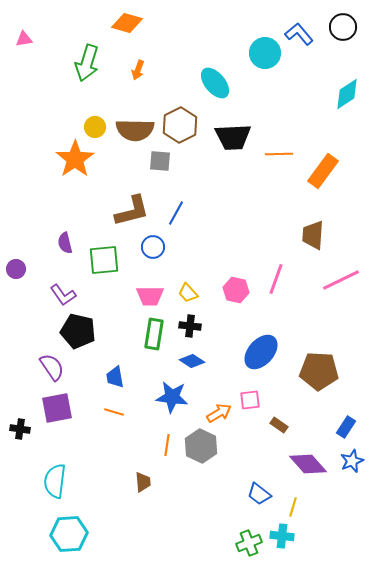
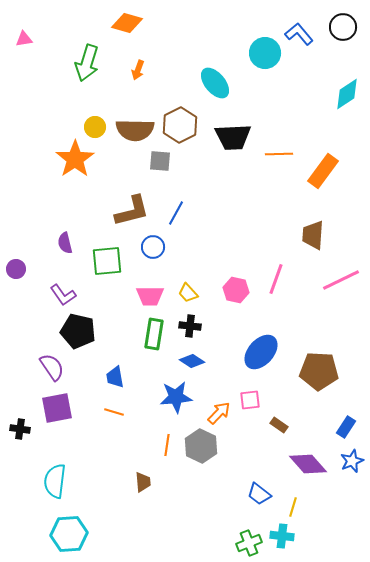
green square at (104, 260): moved 3 px right, 1 px down
blue star at (172, 397): moved 4 px right; rotated 12 degrees counterclockwise
orange arrow at (219, 413): rotated 15 degrees counterclockwise
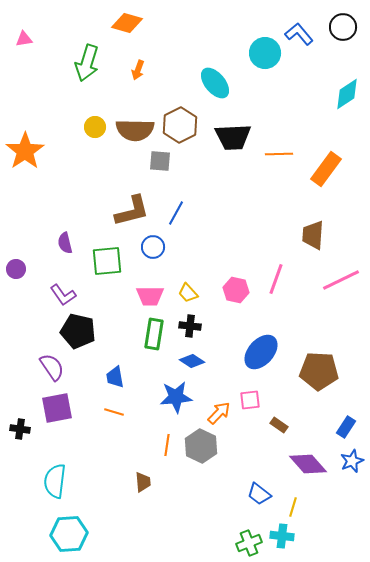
orange star at (75, 159): moved 50 px left, 8 px up
orange rectangle at (323, 171): moved 3 px right, 2 px up
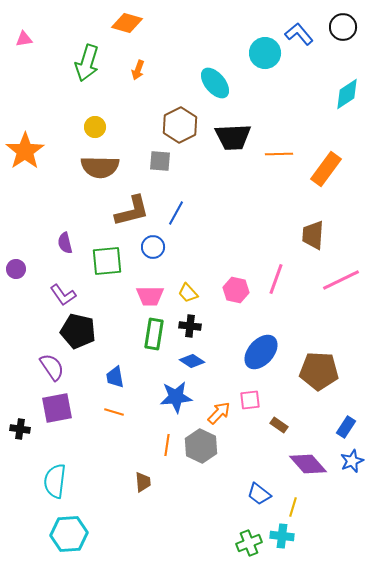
brown semicircle at (135, 130): moved 35 px left, 37 px down
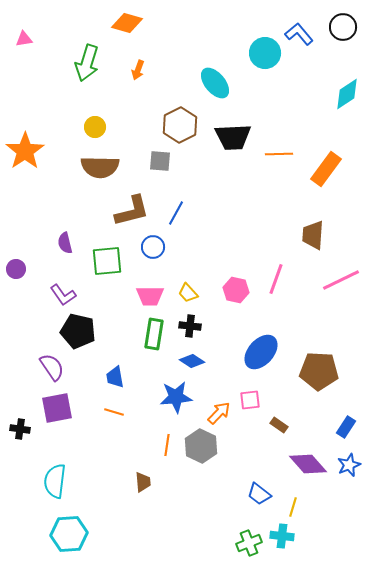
blue star at (352, 461): moved 3 px left, 4 px down
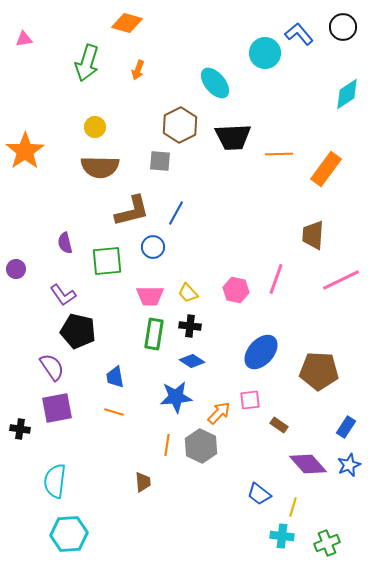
green cross at (249, 543): moved 78 px right
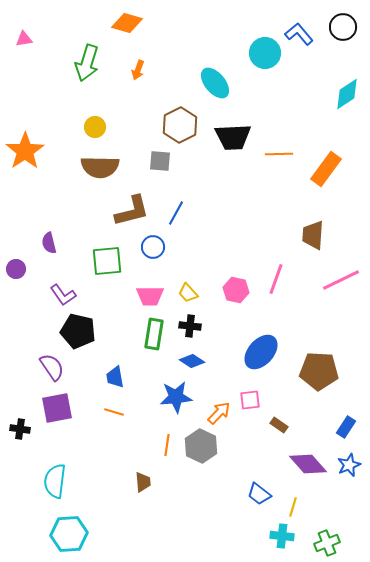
purple semicircle at (65, 243): moved 16 px left
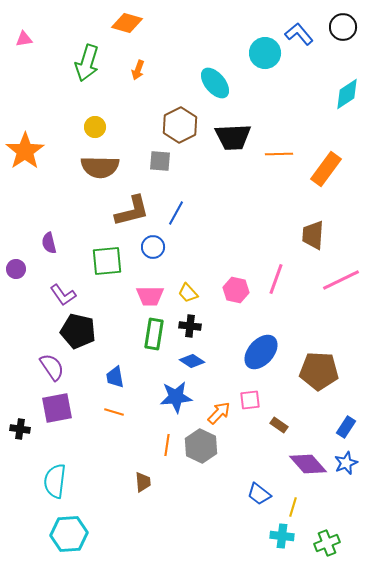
blue star at (349, 465): moved 3 px left, 2 px up
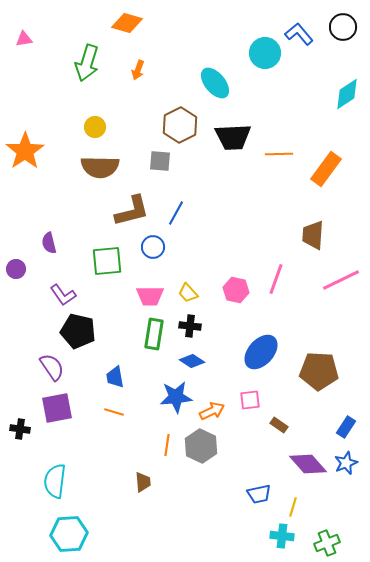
orange arrow at (219, 413): moved 7 px left, 2 px up; rotated 20 degrees clockwise
blue trapezoid at (259, 494): rotated 50 degrees counterclockwise
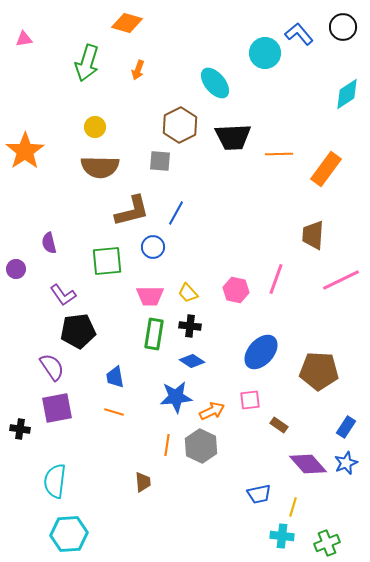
black pentagon at (78, 331): rotated 20 degrees counterclockwise
